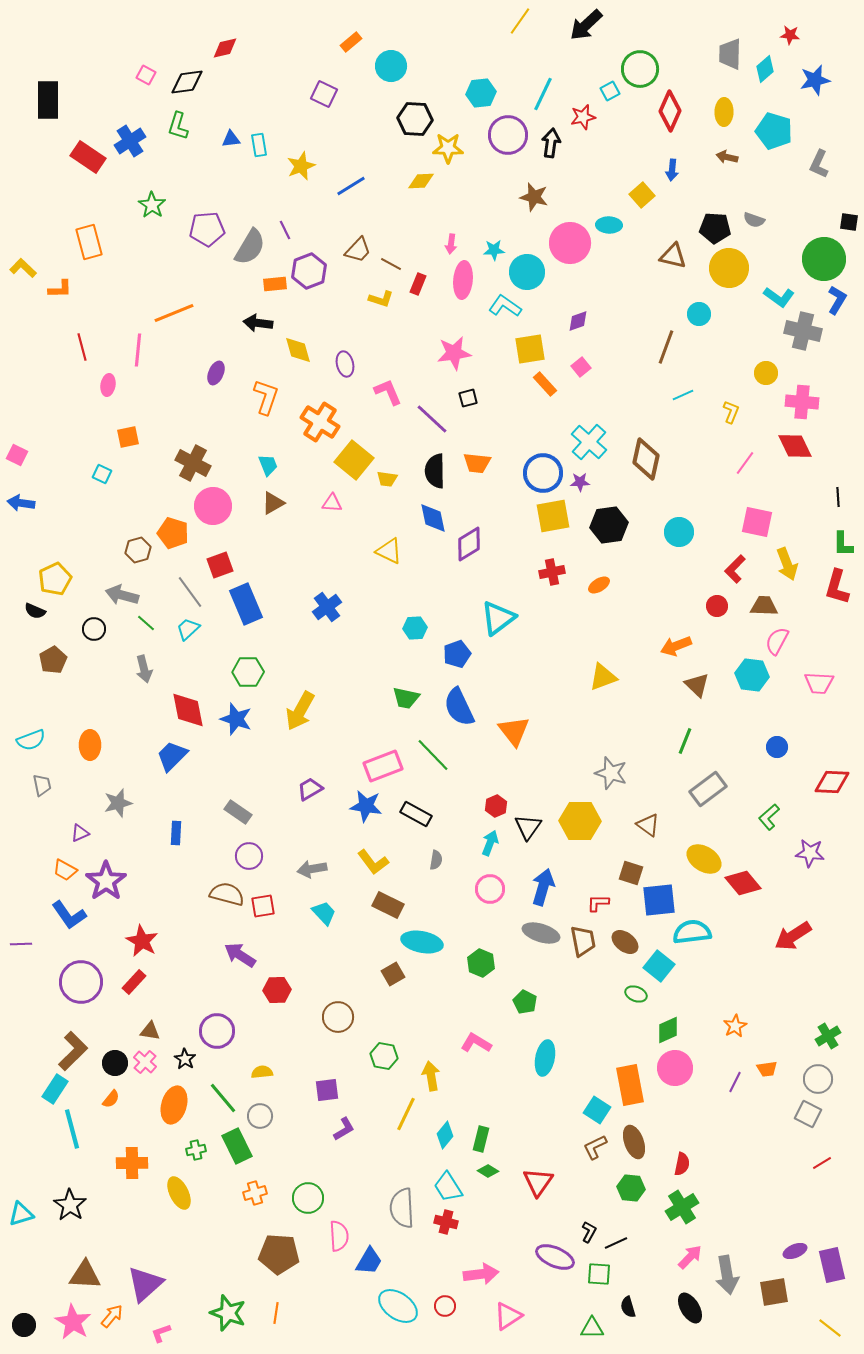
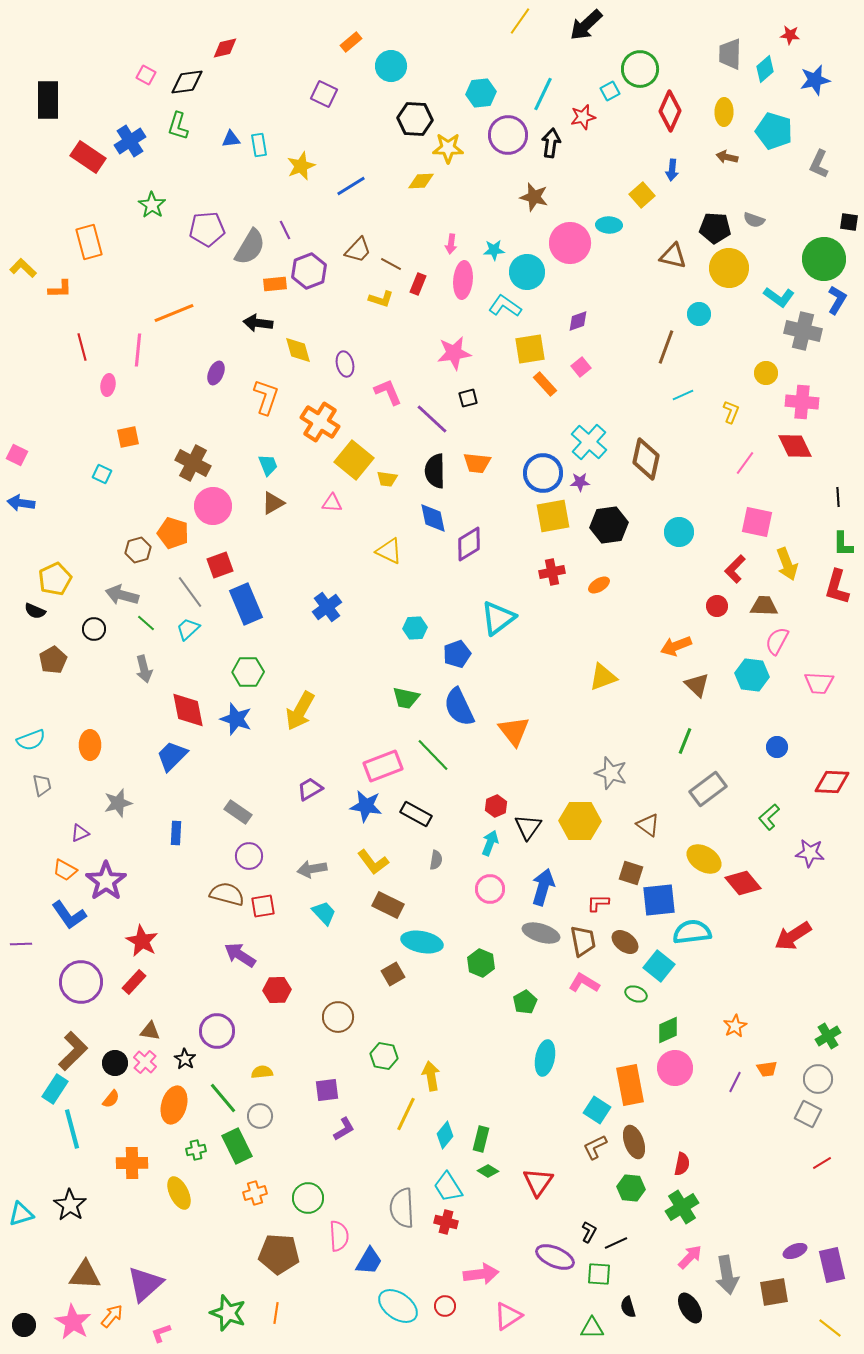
green pentagon at (525, 1002): rotated 15 degrees clockwise
pink L-shape at (476, 1043): moved 108 px right, 60 px up
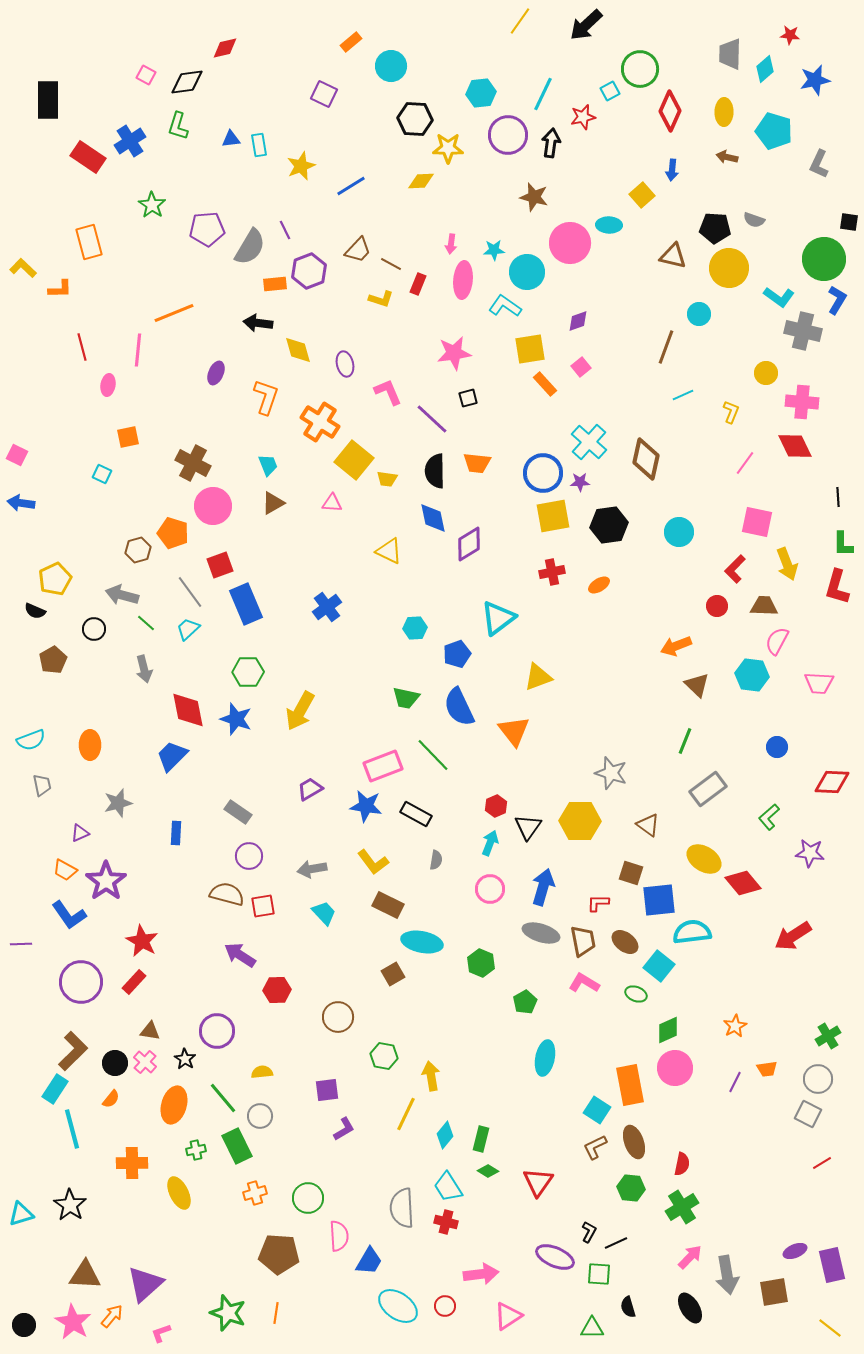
yellow triangle at (603, 677): moved 65 px left
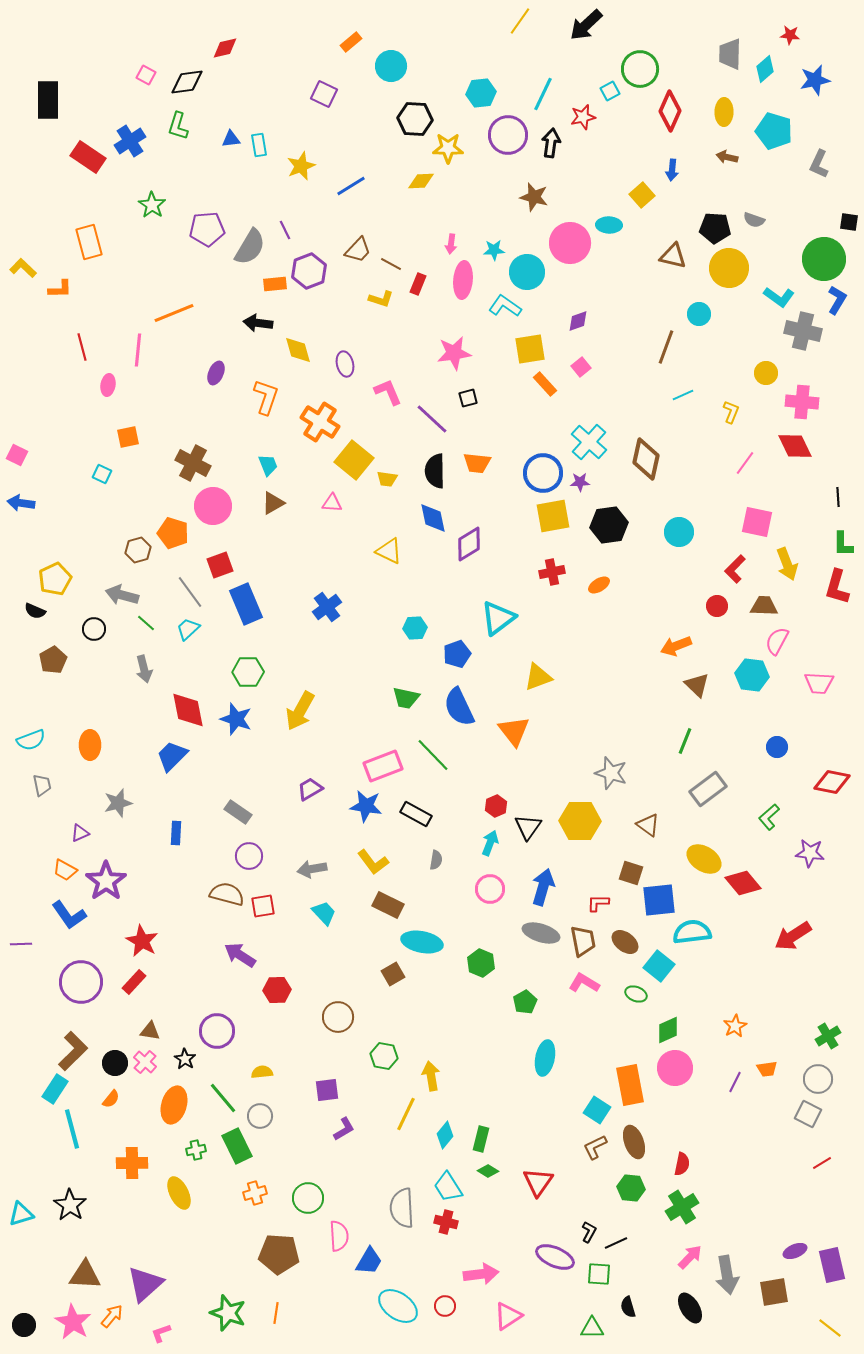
red diamond at (832, 782): rotated 9 degrees clockwise
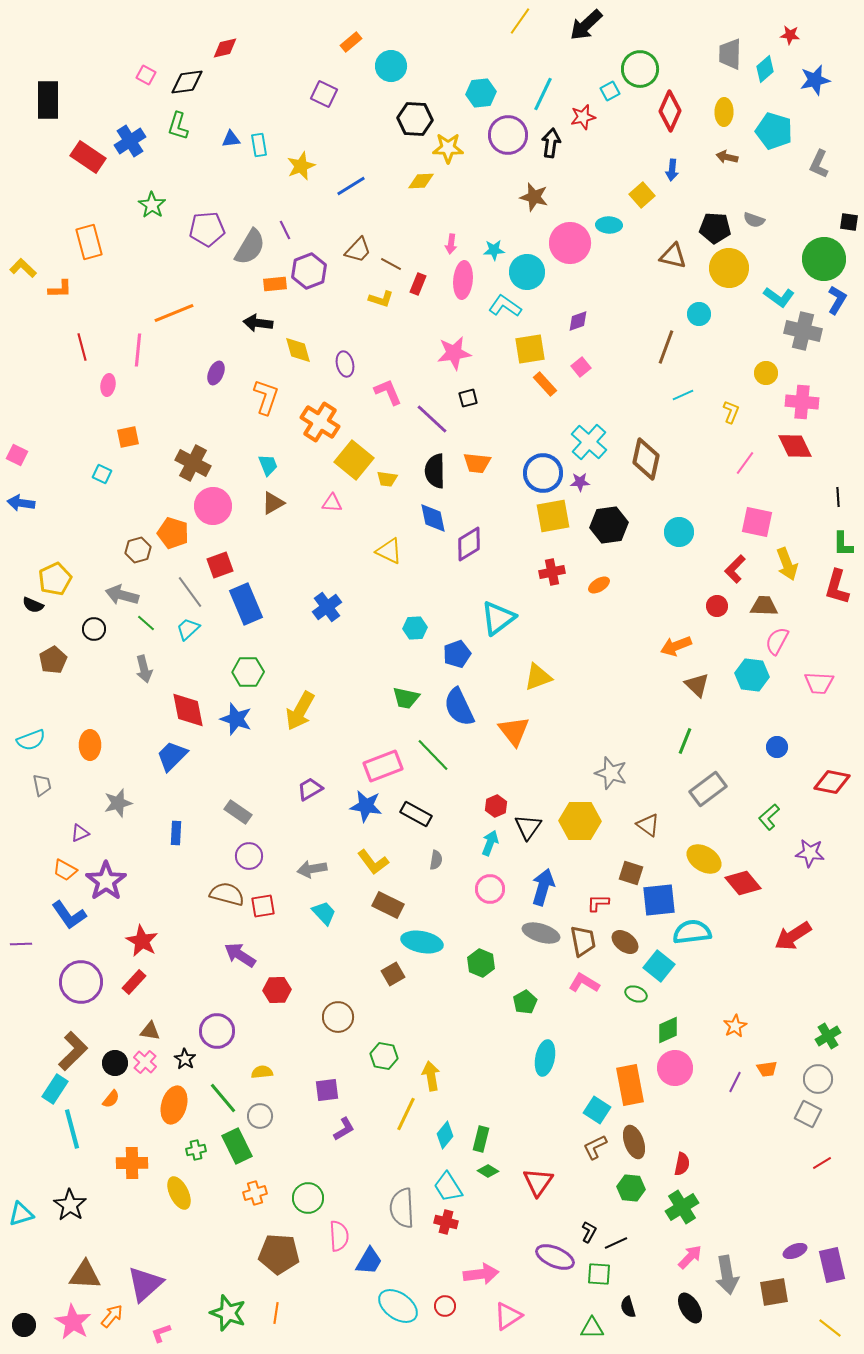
black semicircle at (35, 611): moved 2 px left, 6 px up
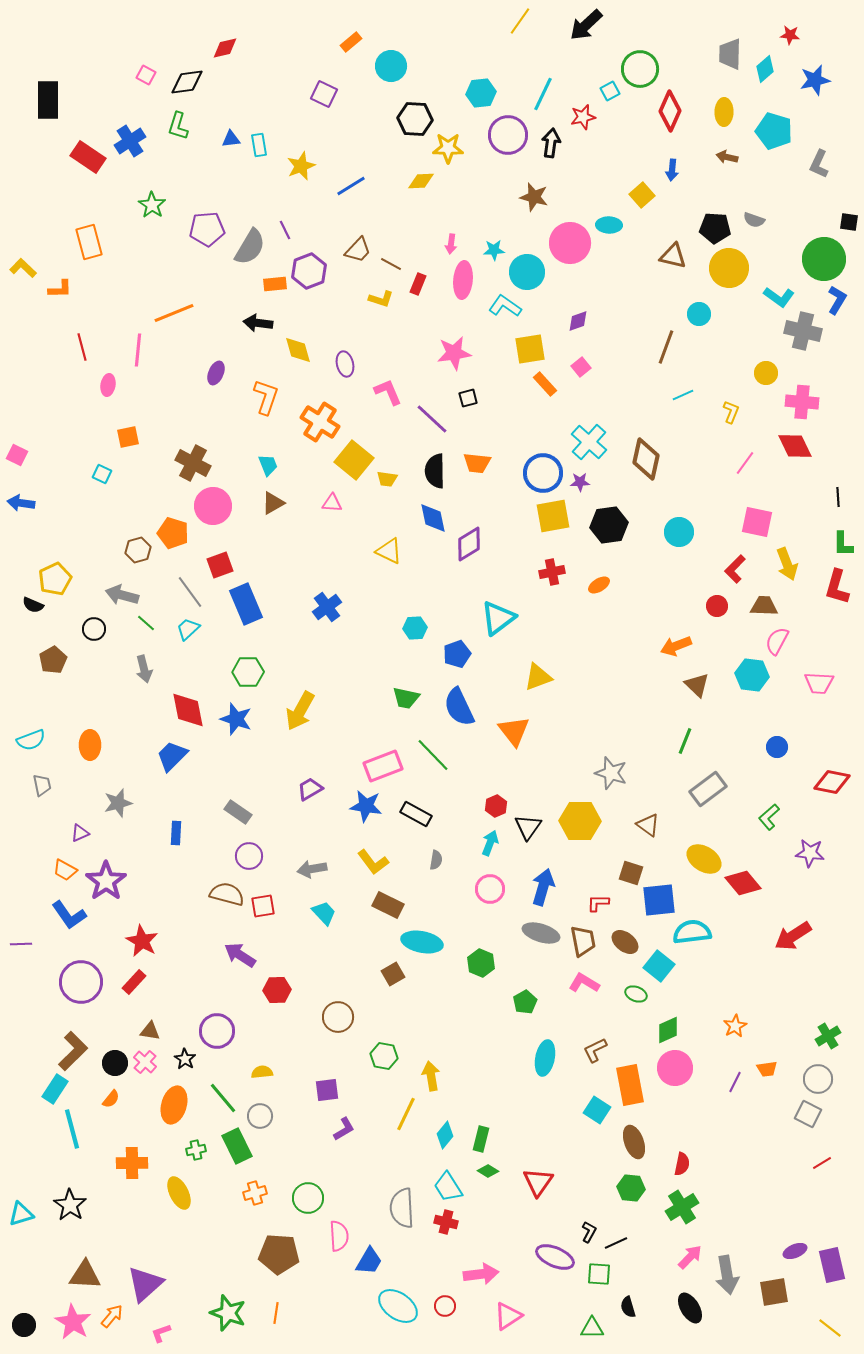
brown L-shape at (595, 1147): moved 97 px up
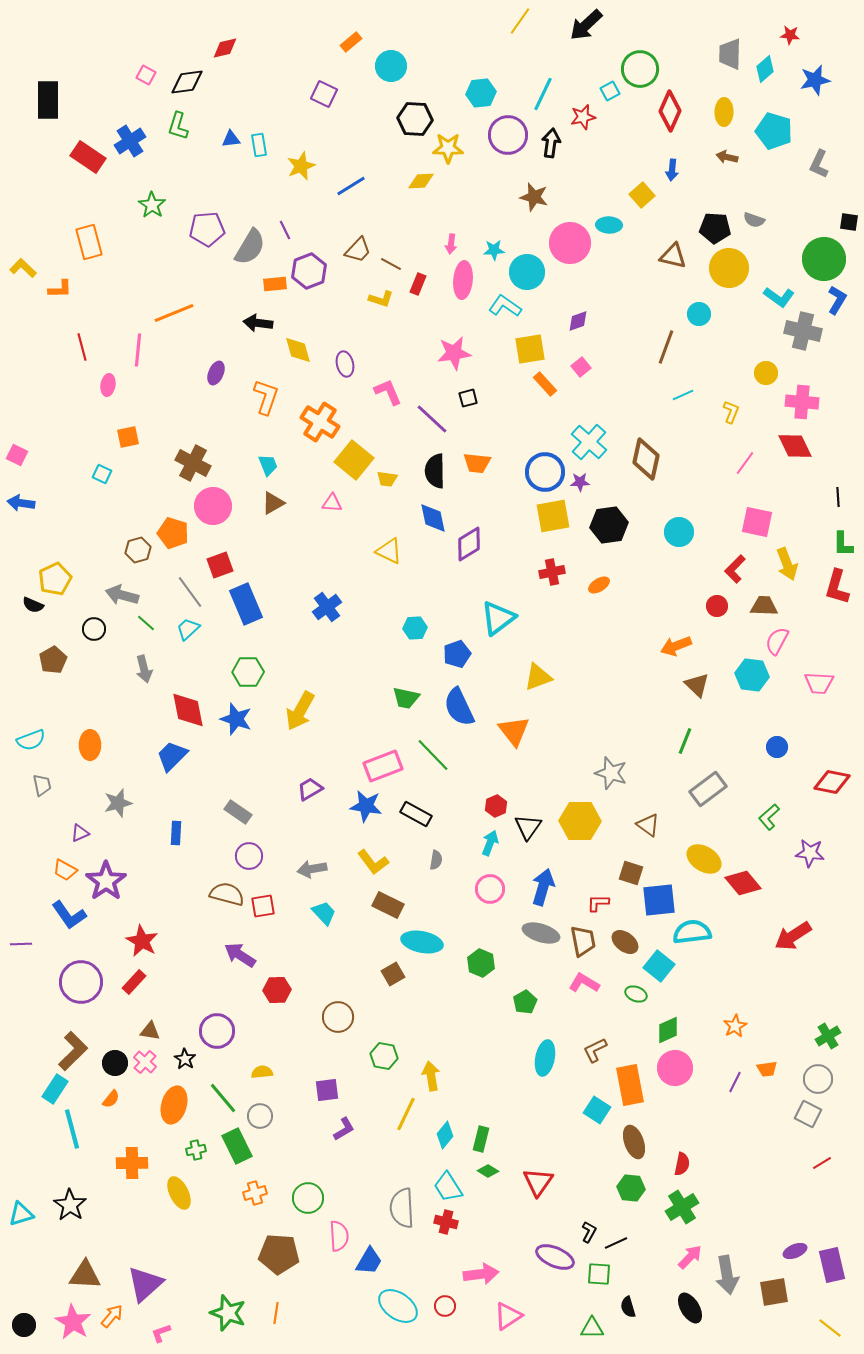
blue circle at (543, 473): moved 2 px right, 1 px up
